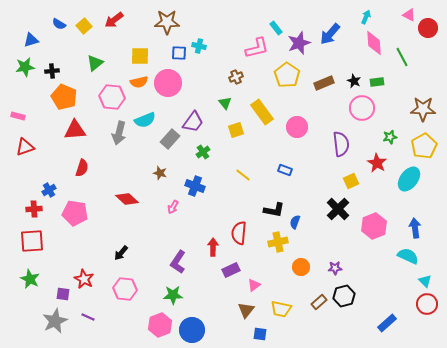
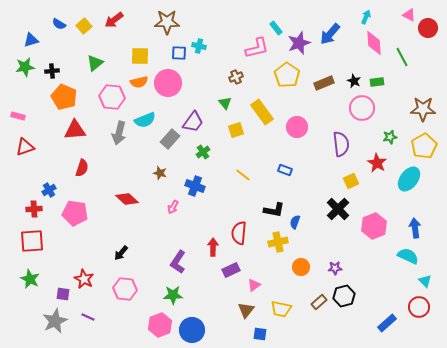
red circle at (427, 304): moved 8 px left, 3 px down
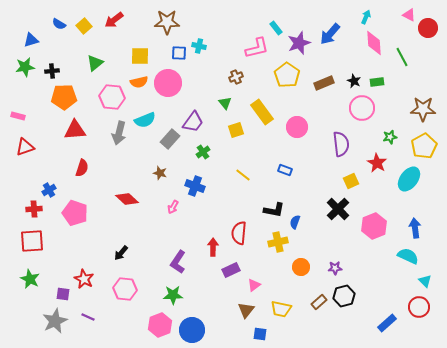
orange pentagon at (64, 97): rotated 25 degrees counterclockwise
pink pentagon at (75, 213): rotated 10 degrees clockwise
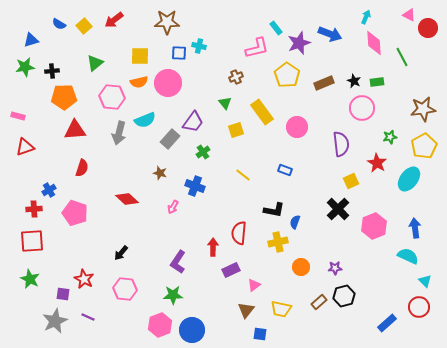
blue arrow at (330, 34): rotated 110 degrees counterclockwise
brown star at (423, 109): rotated 10 degrees counterclockwise
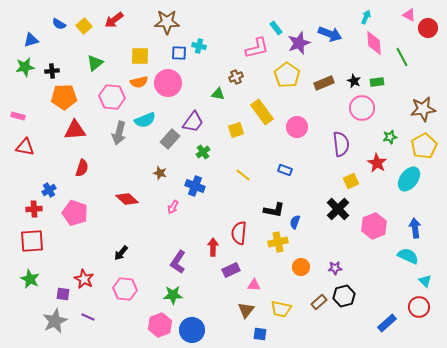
green triangle at (225, 103): moved 7 px left, 9 px up; rotated 40 degrees counterclockwise
red triangle at (25, 147): rotated 30 degrees clockwise
pink triangle at (254, 285): rotated 40 degrees clockwise
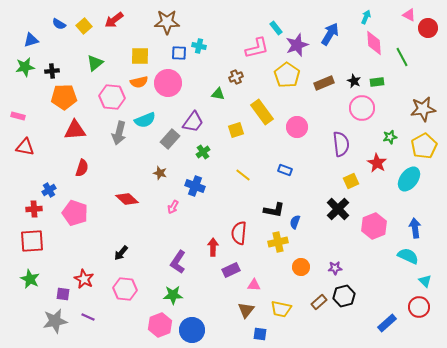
blue arrow at (330, 34): rotated 80 degrees counterclockwise
purple star at (299, 43): moved 2 px left, 2 px down
gray star at (55, 321): rotated 15 degrees clockwise
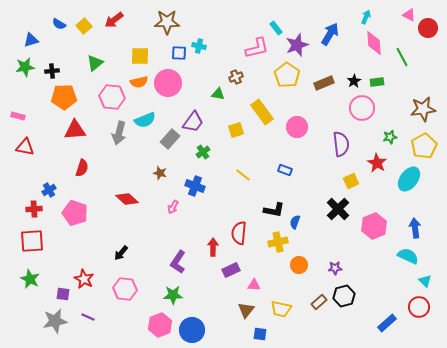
black star at (354, 81): rotated 16 degrees clockwise
orange circle at (301, 267): moved 2 px left, 2 px up
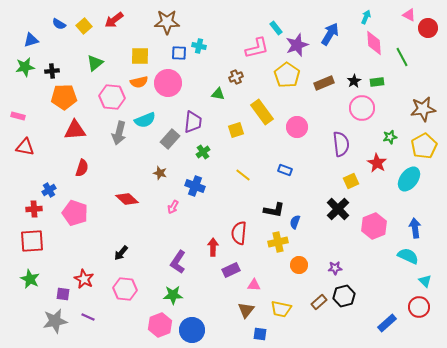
purple trapezoid at (193, 122): rotated 30 degrees counterclockwise
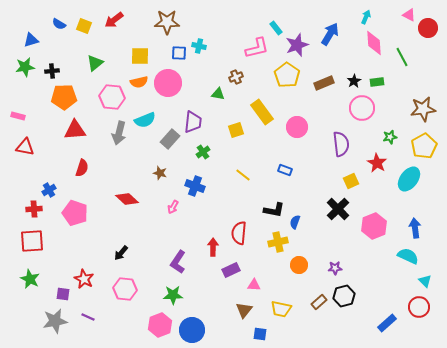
yellow square at (84, 26): rotated 28 degrees counterclockwise
brown triangle at (246, 310): moved 2 px left
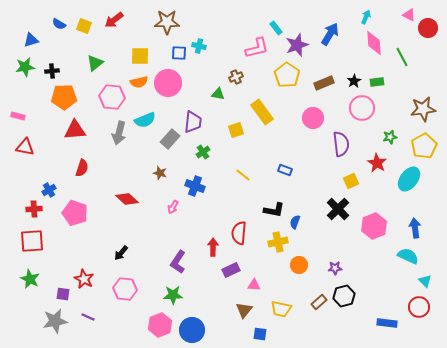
pink circle at (297, 127): moved 16 px right, 9 px up
blue rectangle at (387, 323): rotated 48 degrees clockwise
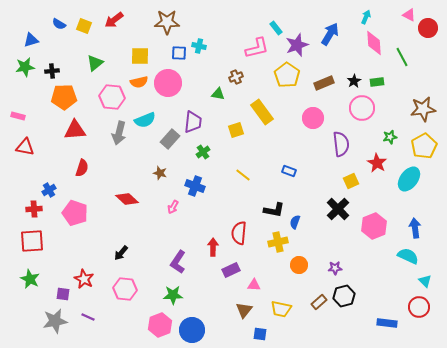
blue rectangle at (285, 170): moved 4 px right, 1 px down
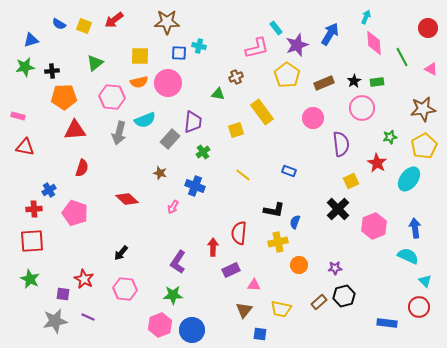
pink triangle at (409, 15): moved 22 px right, 54 px down
